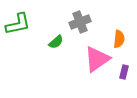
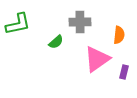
gray cross: rotated 20 degrees clockwise
orange semicircle: moved 4 px up
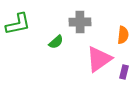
orange semicircle: moved 4 px right
pink triangle: moved 2 px right
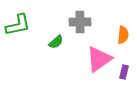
green L-shape: moved 1 px down
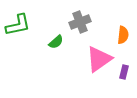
gray cross: rotated 20 degrees counterclockwise
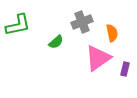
gray cross: moved 2 px right
orange semicircle: moved 11 px left, 2 px up; rotated 18 degrees counterclockwise
pink triangle: moved 1 px left, 1 px up
purple rectangle: moved 1 px right, 3 px up
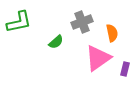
green L-shape: moved 1 px right, 3 px up
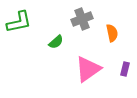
gray cross: moved 3 px up
pink triangle: moved 10 px left, 11 px down
